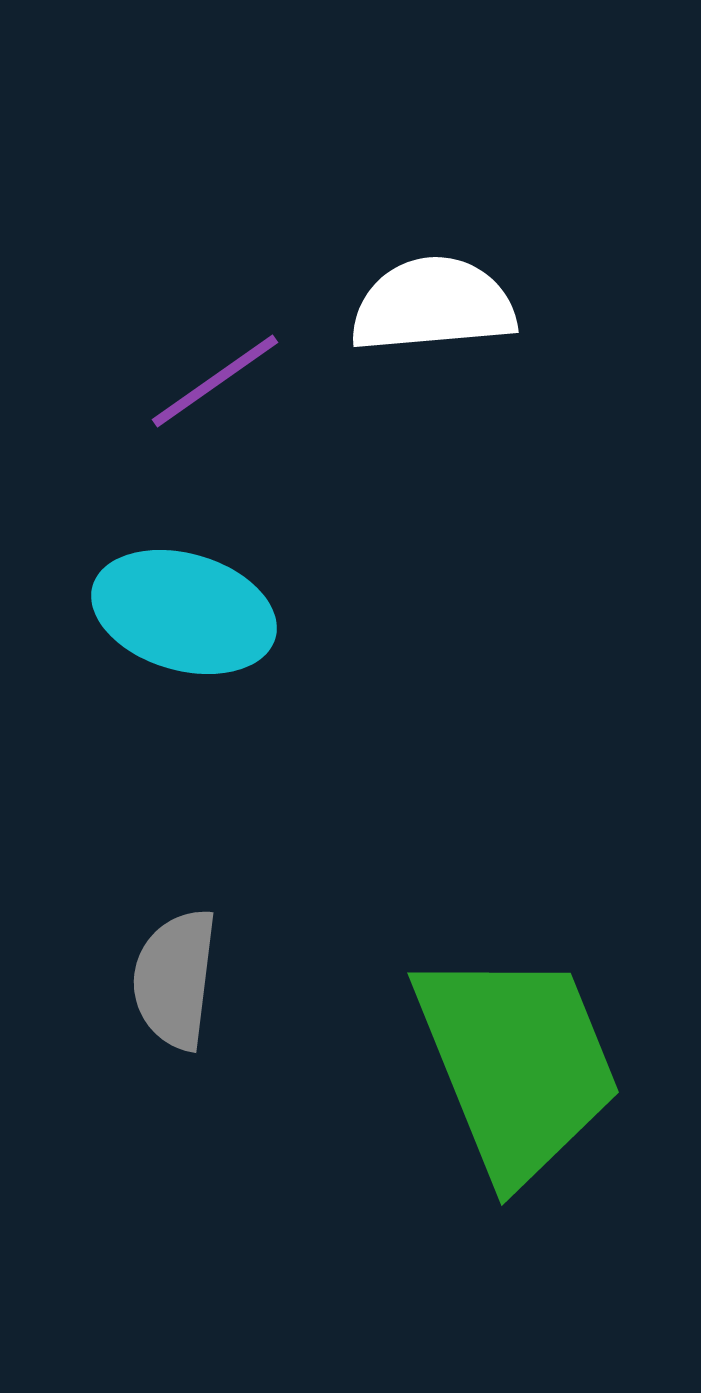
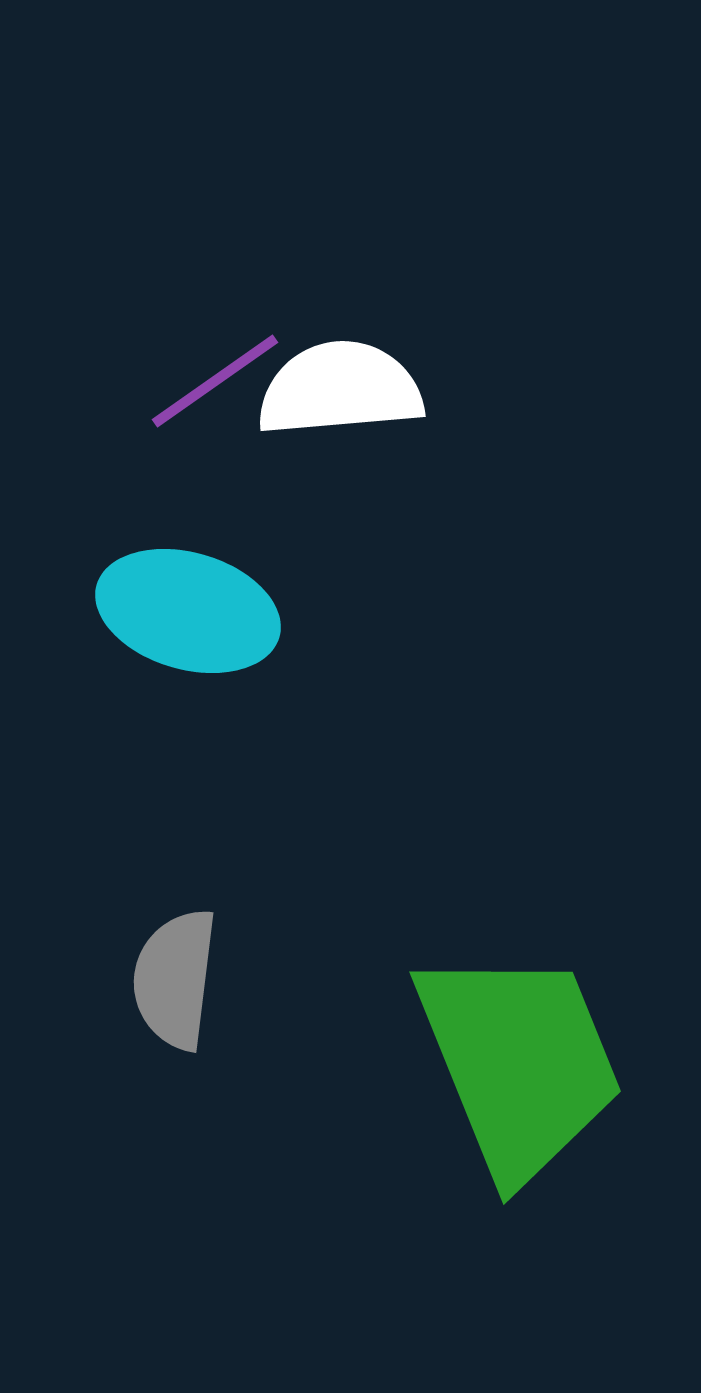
white semicircle: moved 93 px left, 84 px down
cyan ellipse: moved 4 px right, 1 px up
green trapezoid: moved 2 px right, 1 px up
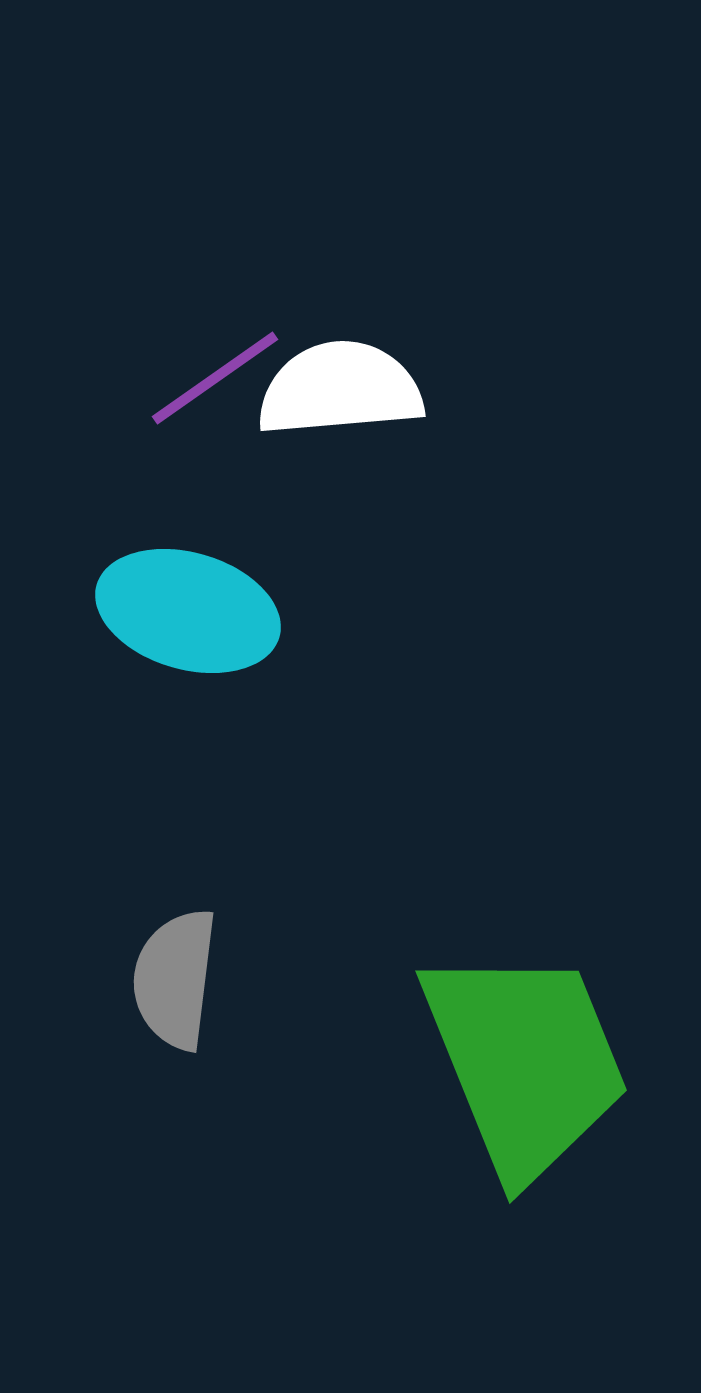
purple line: moved 3 px up
green trapezoid: moved 6 px right, 1 px up
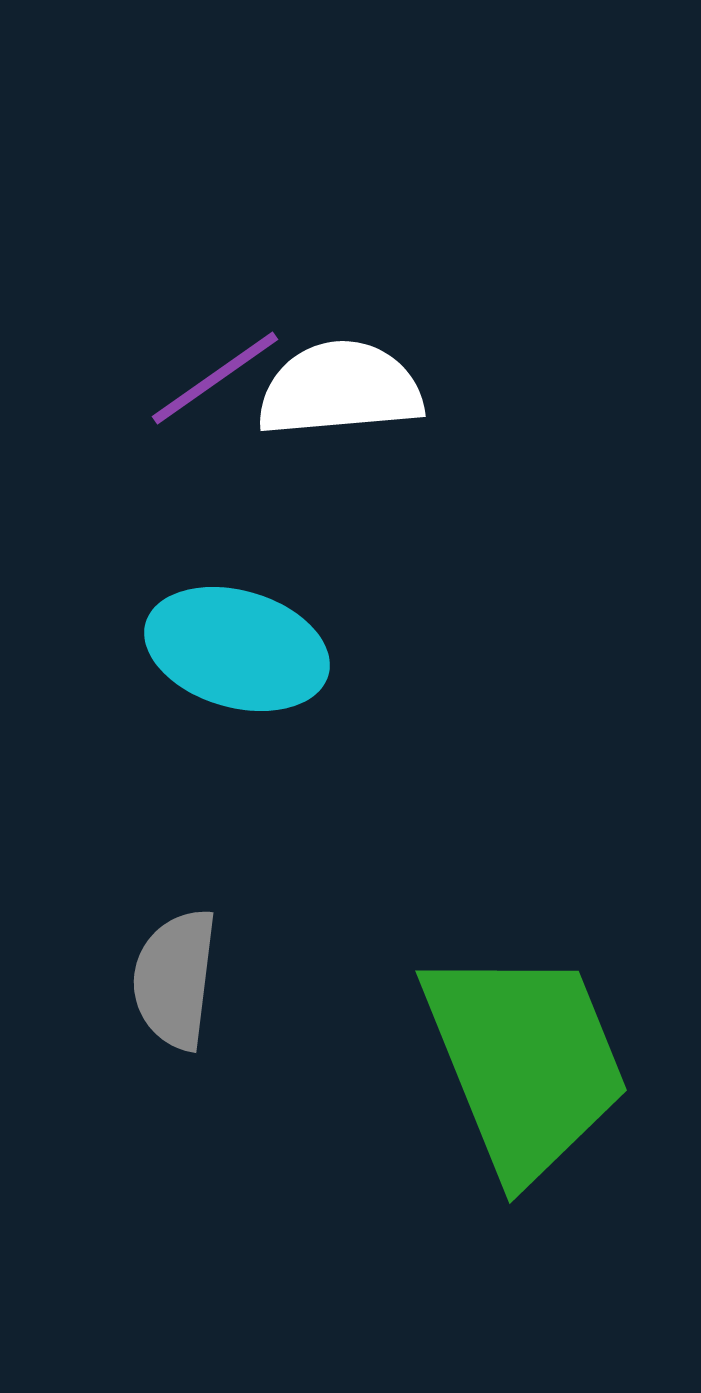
cyan ellipse: moved 49 px right, 38 px down
